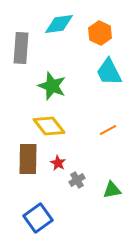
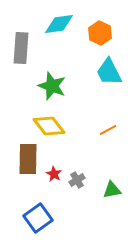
red star: moved 4 px left, 11 px down
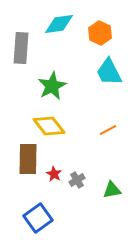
green star: rotated 24 degrees clockwise
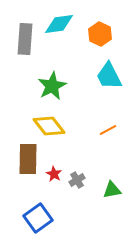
orange hexagon: moved 1 px down
gray rectangle: moved 4 px right, 9 px up
cyan trapezoid: moved 4 px down
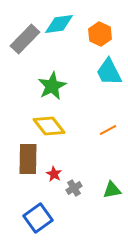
gray rectangle: rotated 40 degrees clockwise
cyan trapezoid: moved 4 px up
gray cross: moved 3 px left, 8 px down
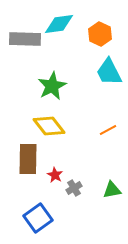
gray rectangle: rotated 48 degrees clockwise
red star: moved 1 px right, 1 px down
